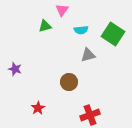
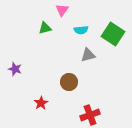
green triangle: moved 2 px down
red star: moved 3 px right, 5 px up
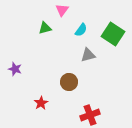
cyan semicircle: rotated 48 degrees counterclockwise
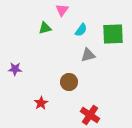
green square: rotated 35 degrees counterclockwise
purple star: rotated 16 degrees counterclockwise
red cross: rotated 36 degrees counterclockwise
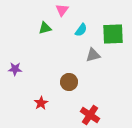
gray triangle: moved 5 px right
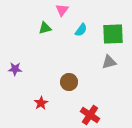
gray triangle: moved 16 px right, 7 px down
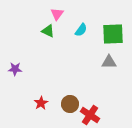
pink triangle: moved 5 px left, 4 px down
green triangle: moved 3 px right, 3 px down; rotated 40 degrees clockwise
gray triangle: rotated 14 degrees clockwise
brown circle: moved 1 px right, 22 px down
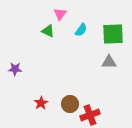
pink triangle: moved 3 px right
red cross: rotated 36 degrees clockwise
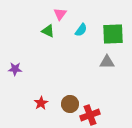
gray triangle: moved 2 px left
